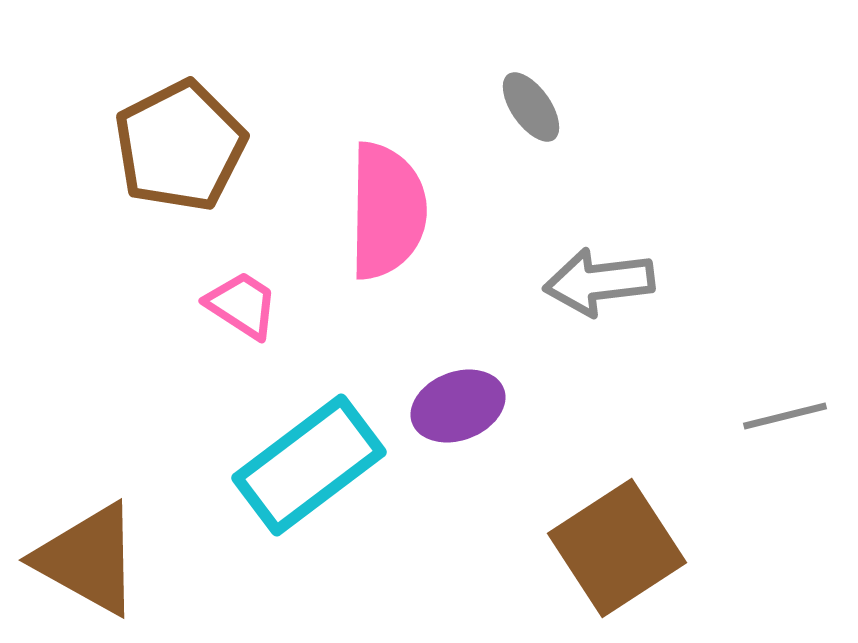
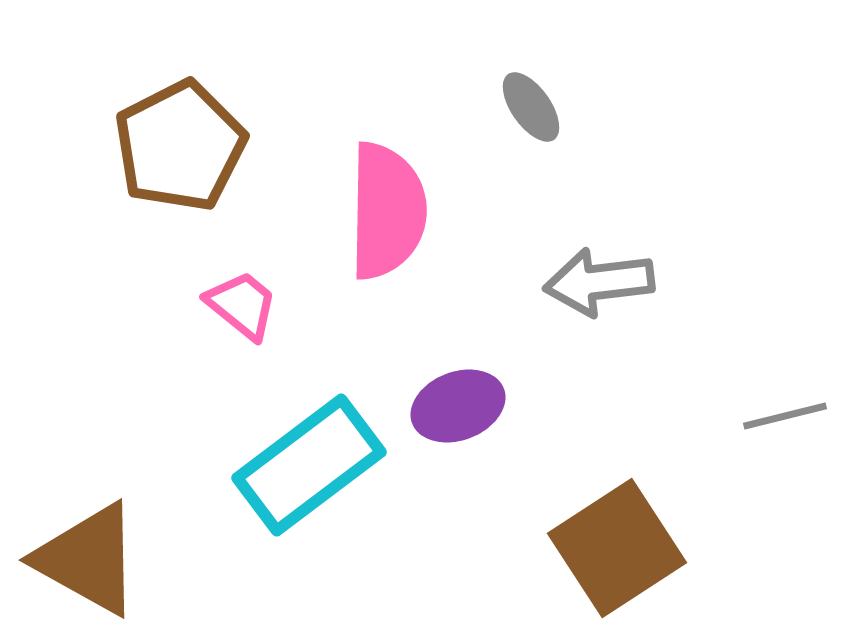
pink trapezoid: rotated 6 degrees clockwise
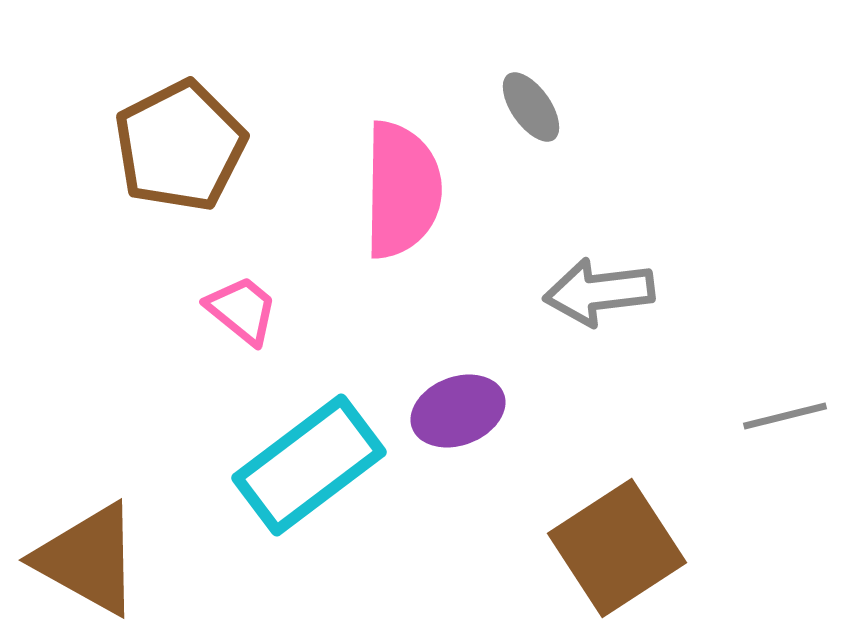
pink semicircle: moved 15 px right, 21 px up
gray arrow: moved 10 px down
pink trapezoid: moved 5 px down
purple ellipse: moved 5 px down
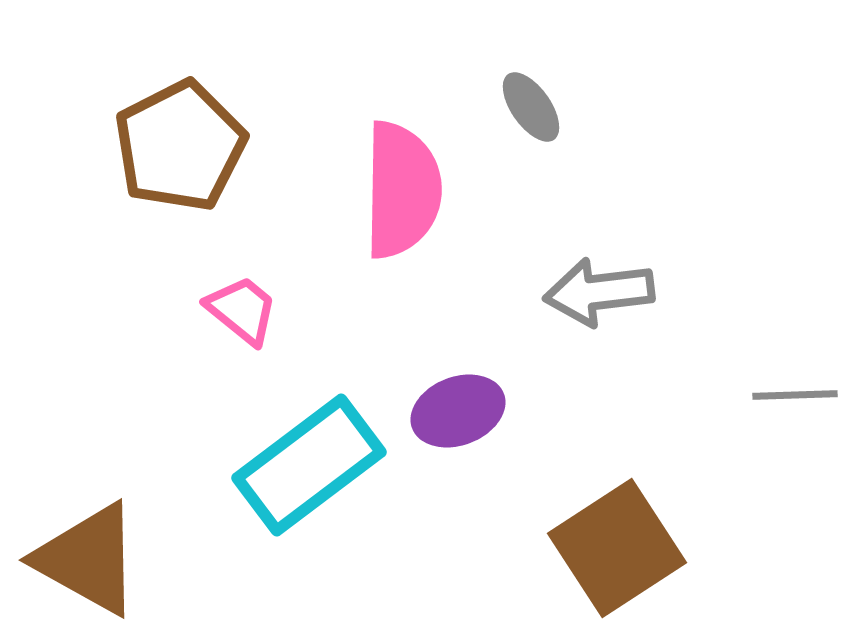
gray line: moved 10 px right, 21 px up; rotated 12 degrees clockwise
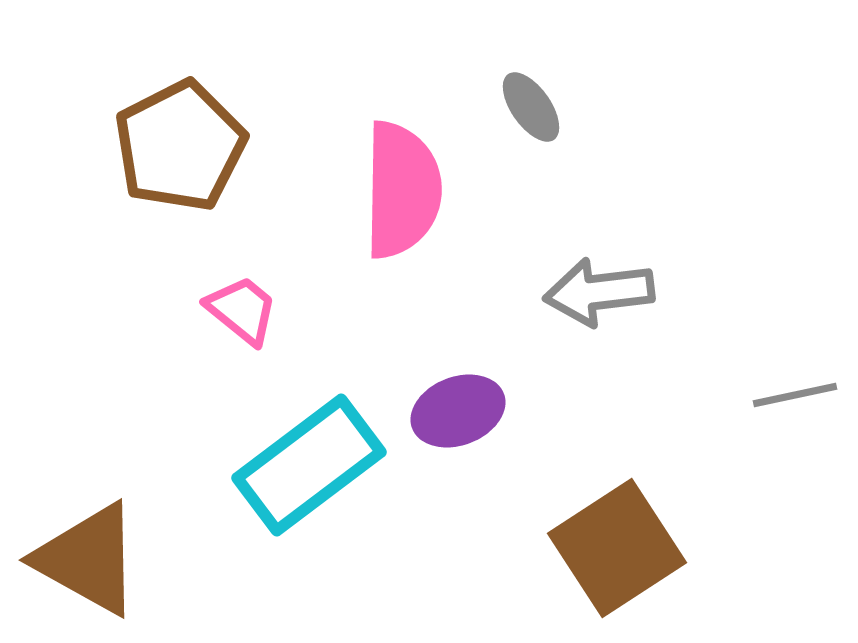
gray line: rotated 10 degrees counterclockwise
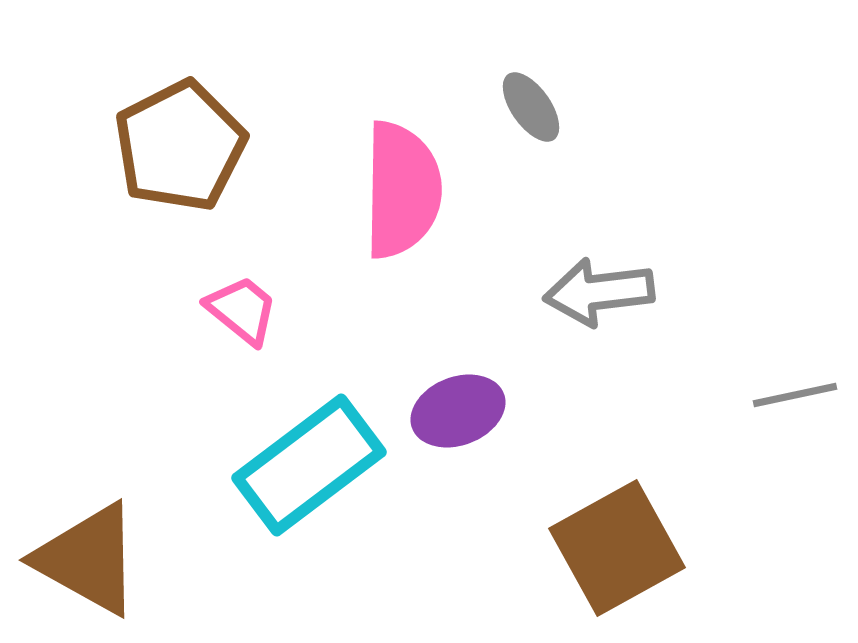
brown square: rotated 4 degrees clockwise
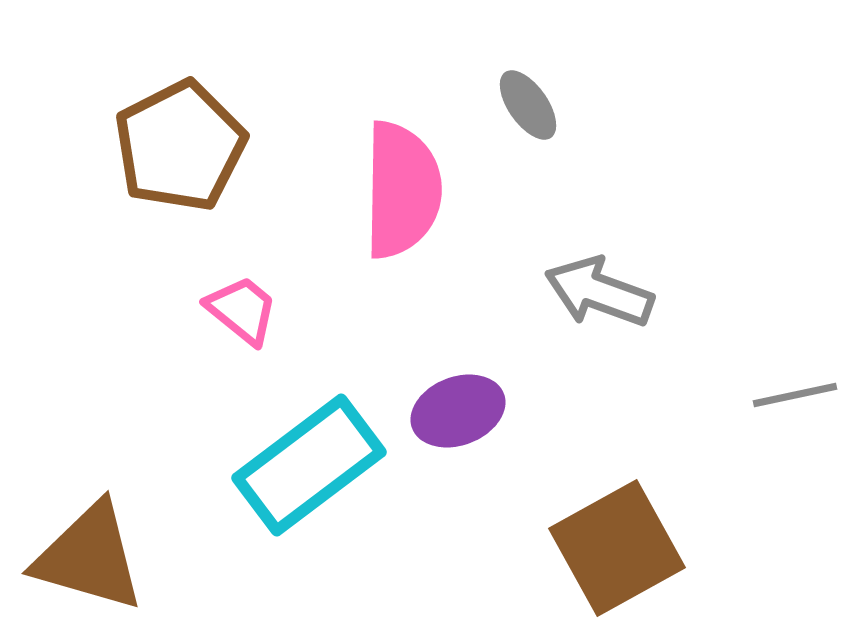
gray ellipse: moved 3 px left, 2 px up
gray arrow: rotated 27 degrees clockwise
brown triangle: moved 1 px right, 2 px up; rotated 13 degrees counterclockwise
